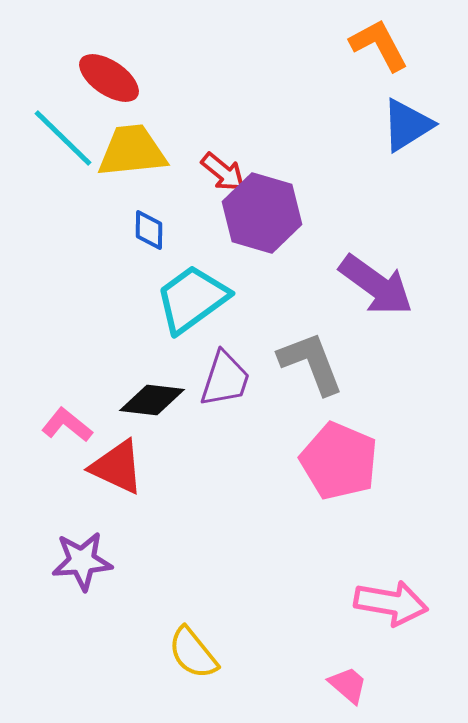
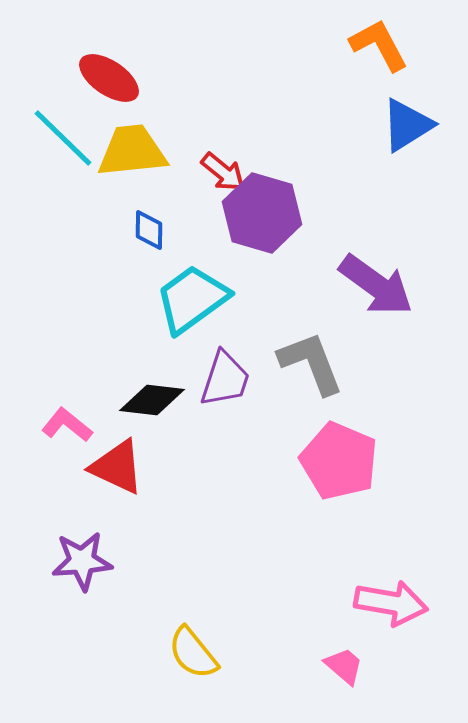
pink trapezoid: moved 4 px left, 19 px up
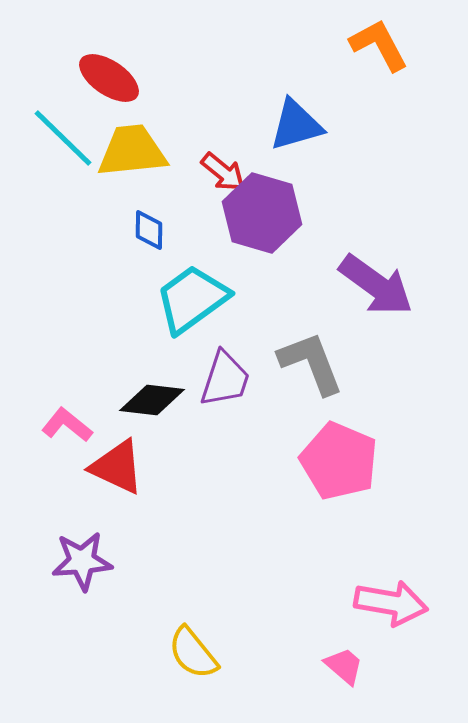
blue triangle: moved 111 px left; rotated 16 degrees clockwise
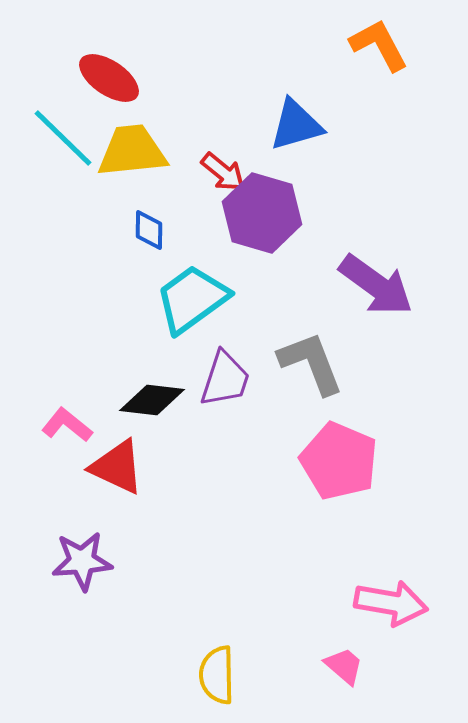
yellow semicircle: moved 24 px right, 22 px down; rotated 38 degrees clockwise
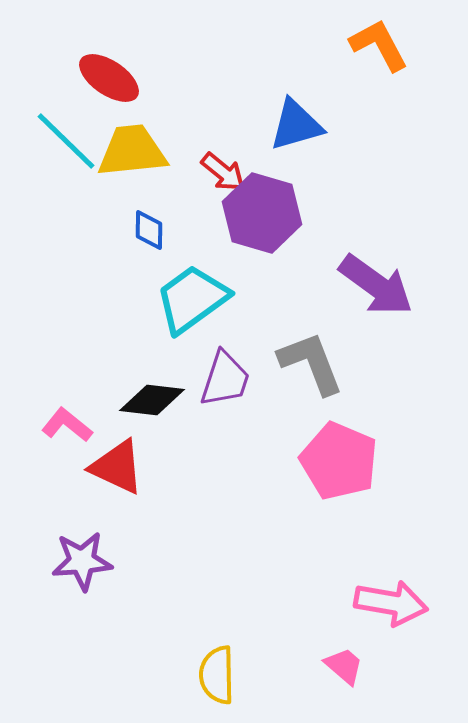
cyan line: moved 3 px right, 3 px down
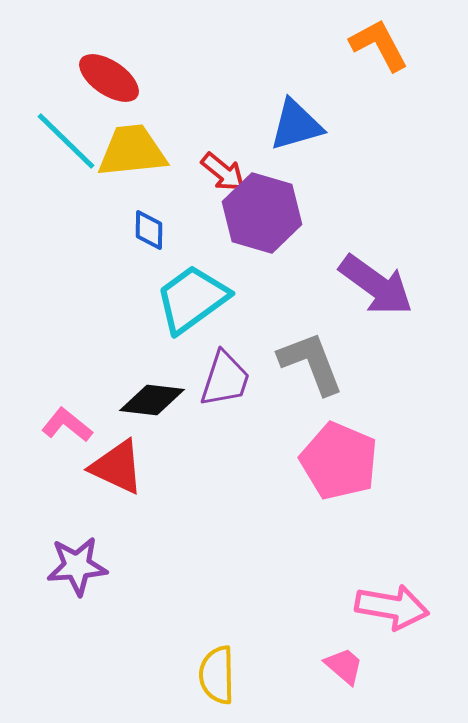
purple star: moved 5 px left, 5 px down
pink arrow: moved 1 px right, 4 px down
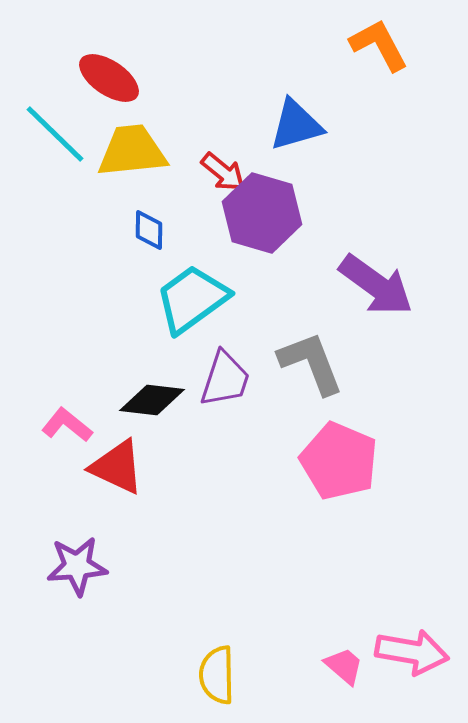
cyan line: moved 11 px left, 7 px up
pink arrow: moved 20 px right, 45 px down
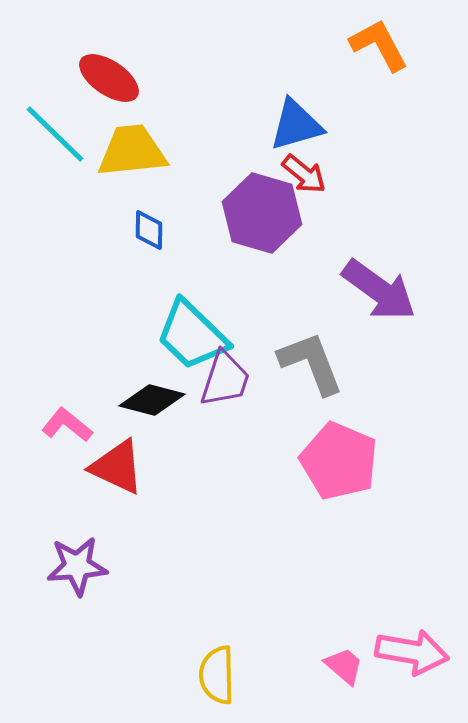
red arrow: moved 81 px right, 2 px down
purple arrow: moved 3 px right, 5 px down
cyan trapezoid: moved 36 px down; rotated 100 degrees counterclockwise
black diamond: rotated 8 degrees clockwise
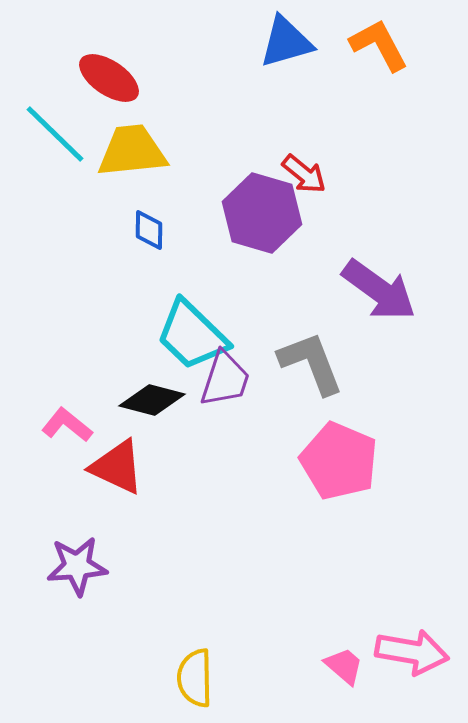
blue triangle: moved 10 px left, 83 px up
yellow semicircle: moved 22 px left, 3 px down
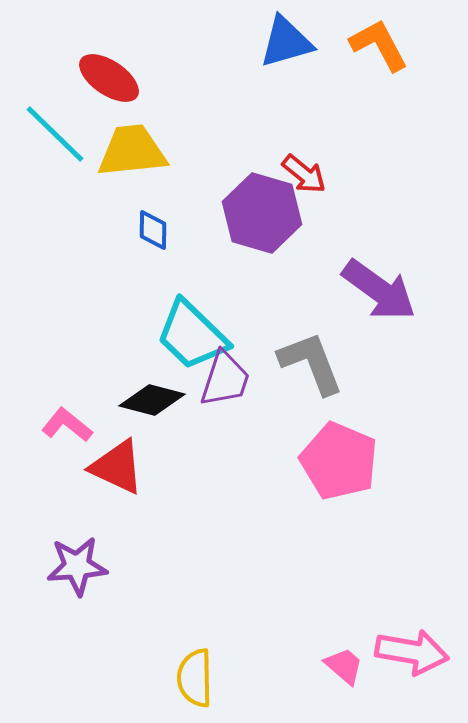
blue diamond: moved 4 px right
